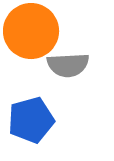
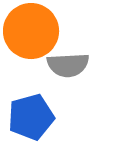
blue pentagon: moved 3 px up
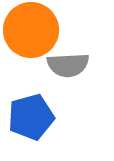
orange circle: moved 1 px up
